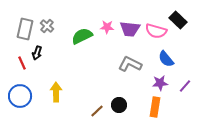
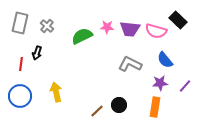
gray rectangle: moved 5 px left, 6 px up
blue semicircle: moved 1 px left, 1 px down
red line: moved 1 px left, 1 px down; rotated 32 degrees clockwise
yellow arrow: rotated 12 degrees counterclockwise
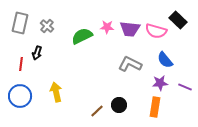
purple line: moved 1 px down; rotated 72 degrees clockwise
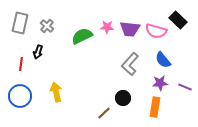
black arrow: moved 1 px right, 1 px up
blue semicircle: moved 2 px left
gray L-shape: rotated 75 degrees counterclockwise
black circle: moved 4 px right, 7 px up
brown line: moved 7 px right, 2 px down
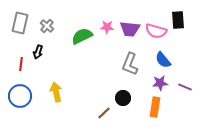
black rectangle: rotated 42 degrees clockwise
gray L-shape: rotated 20 degrees counterclockwise
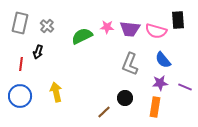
black circle: moved 2 px right
brown line: moved 1 px up
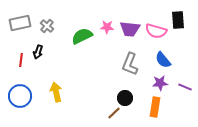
gray rectangle: rotated 65 degrees clockwise
red line: moved 4 px up
brown line: moved 10 px right, 1 px down
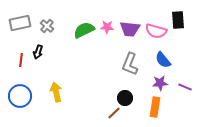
green semicircle: moved 2 px right, 6 px up
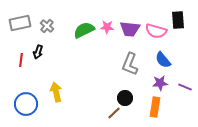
blue circle: moved 6 px right, 8 px down
